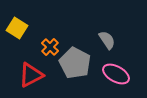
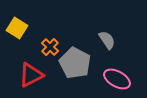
pink ellipse: moved 1 px right, 5 px down
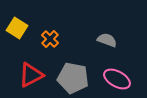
gray semicircle: rotated 36 degrees counterclockwise
orange cross: moved 8 px up
gray pentagon: moved 2 px left, 15 px down; rotated 16 degrees counterclockwise
